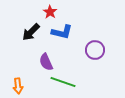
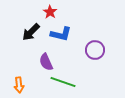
blue L-shape: moved 1 px left, 2 px down
orange arrow: moved 1 px right, 1 px up
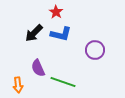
red star: moved 6 px right
black arrow: moved 3 px right, 1 px down
purple semicircle: moved 8 px left, 6 px down
orange arrow: moved 1 px left
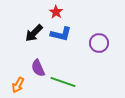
purple circle: moved 4 px right, 7 px up
orange arrow: rotated 35 degrees clockwise
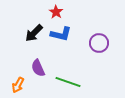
green line: moved 5 px right
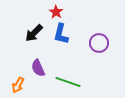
blue L-shape: rotated 90 degrees clockwise
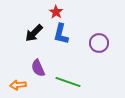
orange arrow: rotated 56 degrees clockwise
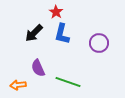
blue L-shape: moved 1 px right
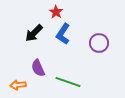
blue L-shape: moved 1 px right; rotated 20 degrees clockwise
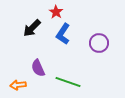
black arrow: moved 2 px left, 5 px up
